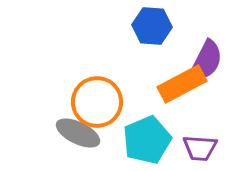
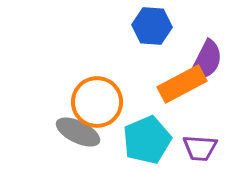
gray ellipse: moved 1 px up
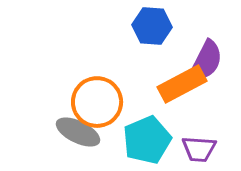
purple trapezoid: moved 1 px left, 1 px down
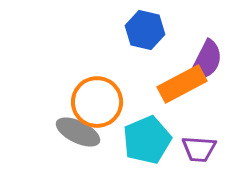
blue hexagon: moved 7 px left, 4 px down; rotated 9 degrees clockwise
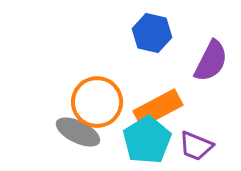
blue hexagon: moved 7 px right, 3 px down
purple semicircle: moved 5 px right
orange rectangle: moved 24 px left, 24 px down
cyan pentagon: rotated 9 degrees counterclockwise
purple trapezoid: moved 3 px left, 3 px up; rotated 18 degrees clockwise
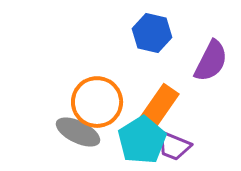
orange rectangle: rotated 27 degrees counterclockwise
cyan pentagon: moved 5 px left
purple trapezoid: moved 22 px left
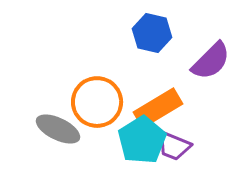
purple semicircle: rotated 18 degrees clockwise
orange rectangle: rotated 24 degrees clockwise
gray ellipse: moved 20 px left, 3 px up
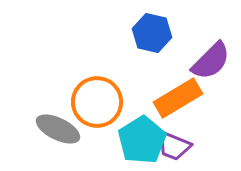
orange rectangle: moved 20 px right, 10 px up
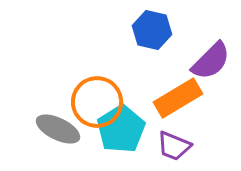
blue hexagon: moved 3 px up
cyan pentagon: moved 21 px left, 11 px up
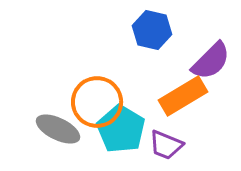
orange rectangle: moved 5 px right, 2 px up
cyan pentagon: rotated 9 degrees counterclockwise
purple trapezoid: moved 8 px left, 1 px up
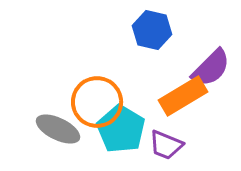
purple semicircle: moved 7 px down
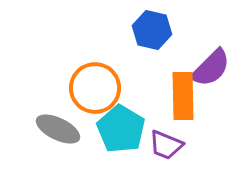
orange rectangle: rotated 60 degrees counterclockwise
orange circle: moved 2 px left, 14 px up
